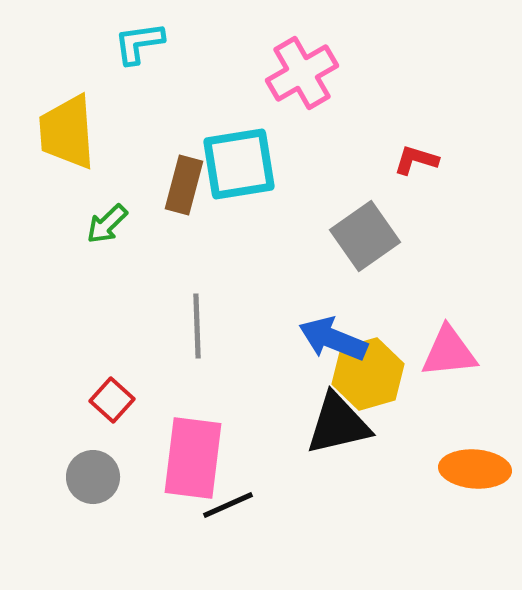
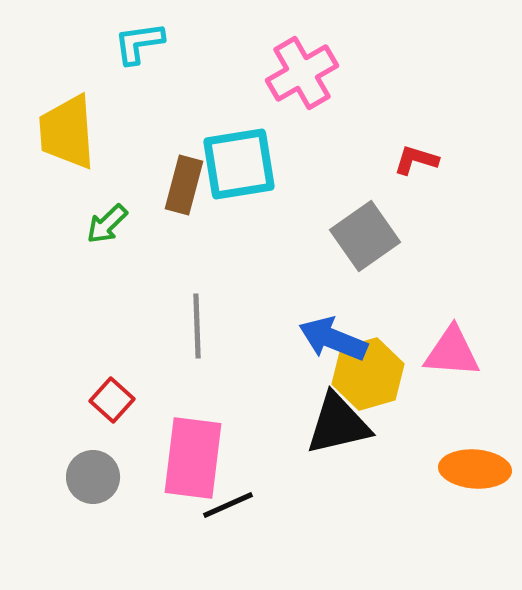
pink triangle: moved 3 px right; rotated 10 degrees clockwise
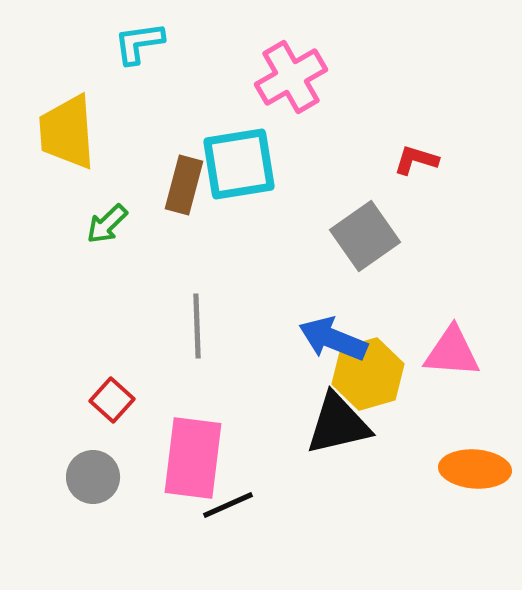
pink cross: moved 11 px left, 4 px down
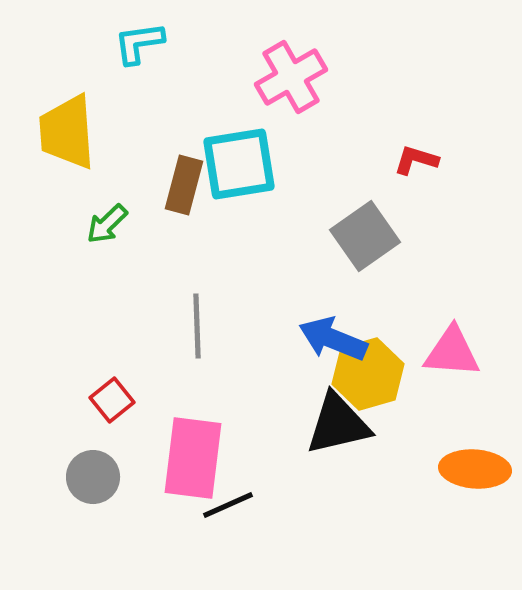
red square: rotated 9 degrees clockwise
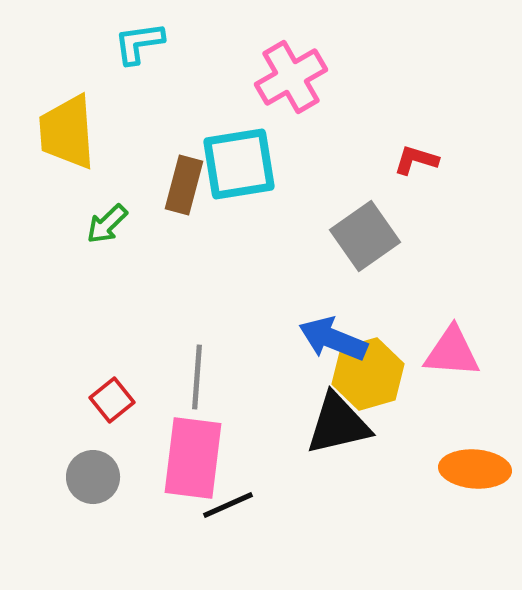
gray line: moved 51 px down; rotated 6 degrees clockwise
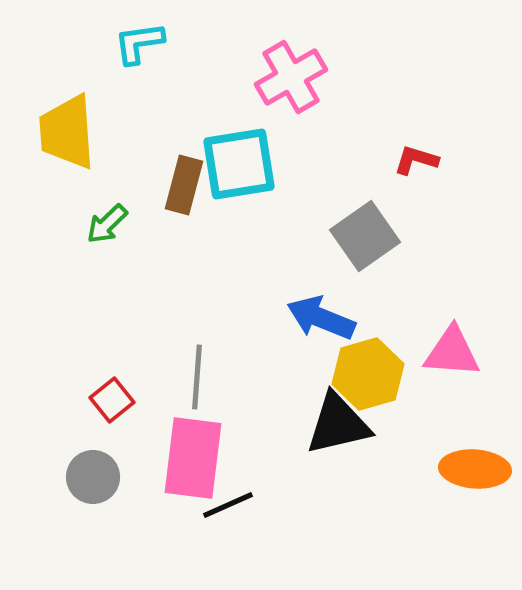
blue arrow: moved 12 px left, 21 px up
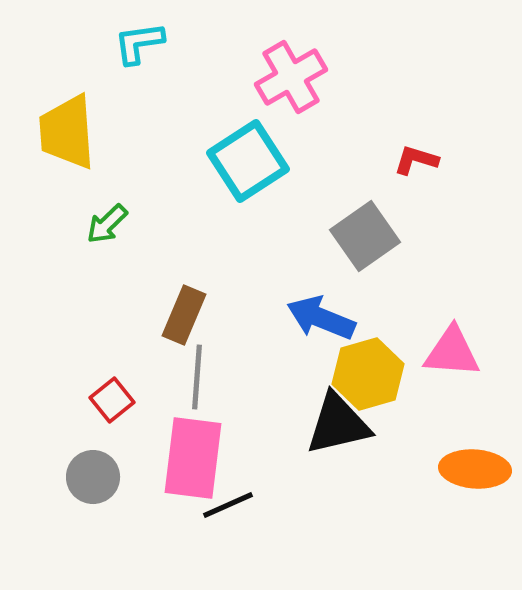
cyan square: moved 9 px right, 3 px up; rotated 24 degrees counterclockwise
brown rectangle: moved 130 px down; rotated 8 degrees clockwise
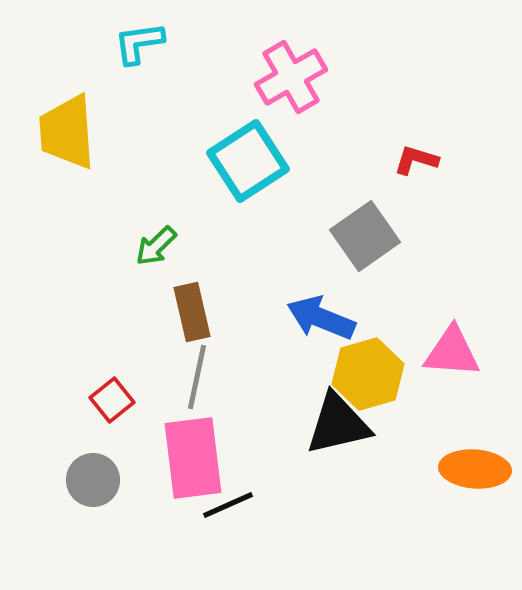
green arrow: moved 49 px right, 22 px down
brown rectangle: moved 8 px right, 3 px up; rotated 36 degrees counterclockwise
gray line: rotated 8 degrees clockwise
pink rectangle: rotated 14 degrees counterclockwise
gray circle: moved 3 px down
